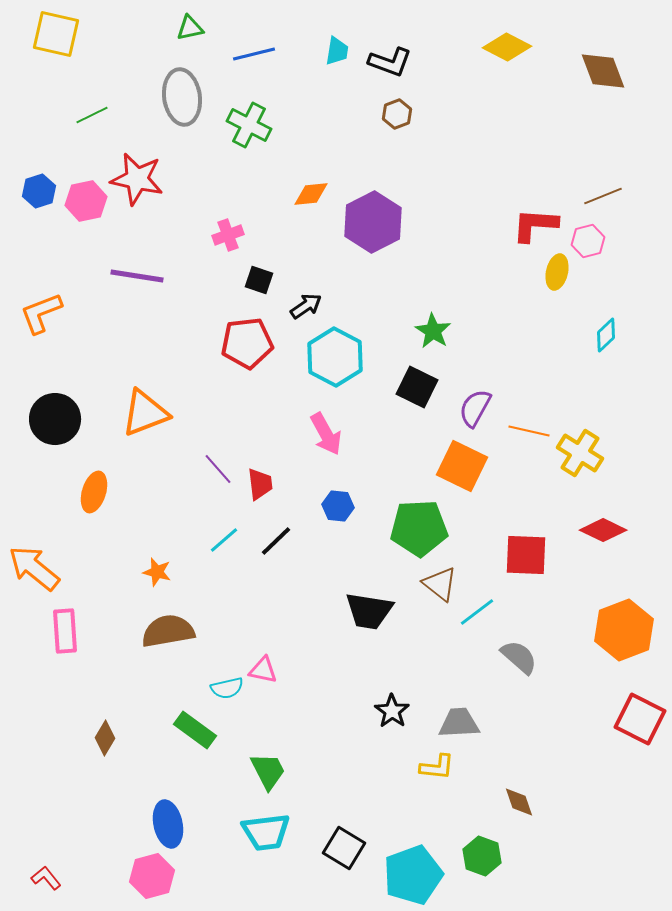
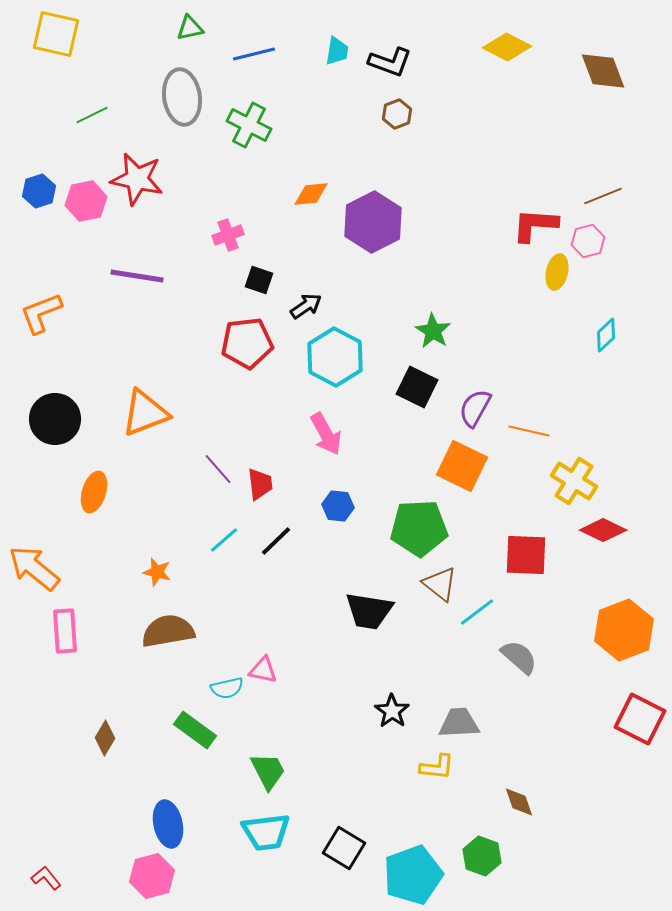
yellow cross at (580, 453): moved 6 px left, 28 px down
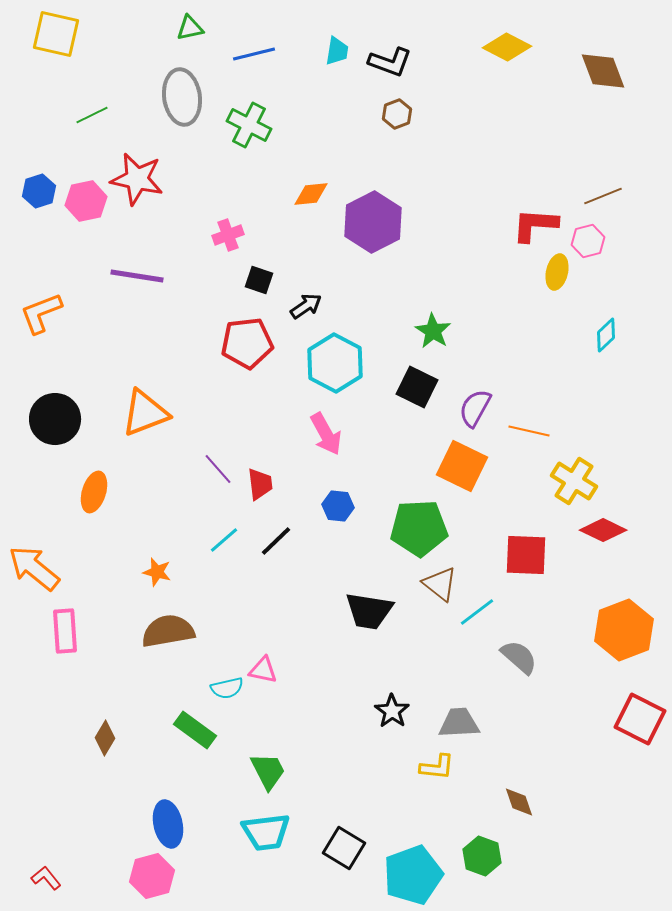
cyan hexagon at (335, 357): moved 6 px down
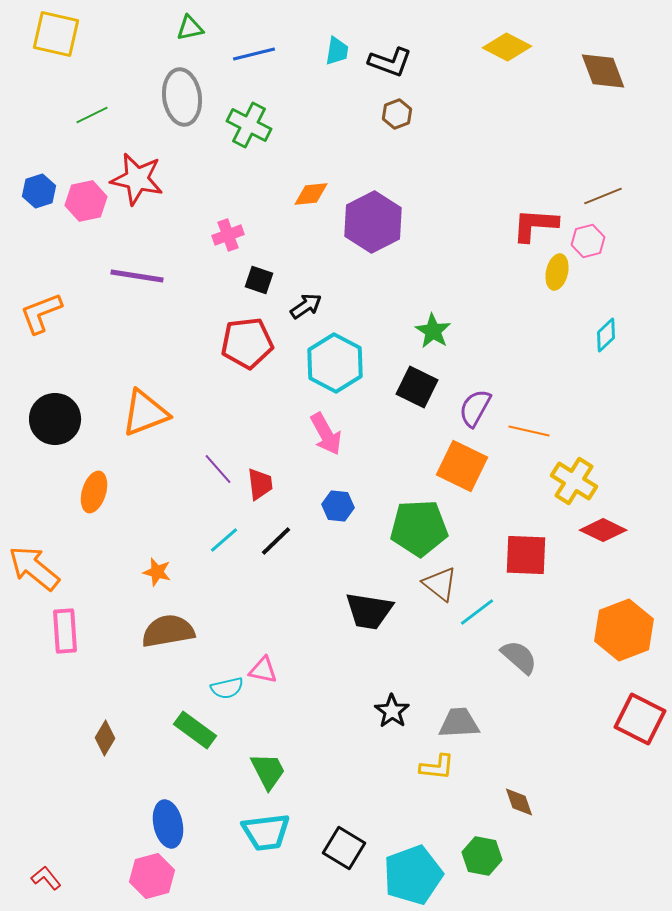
green hexagon at (482, 856): rotated 9 degrees counterclockwise
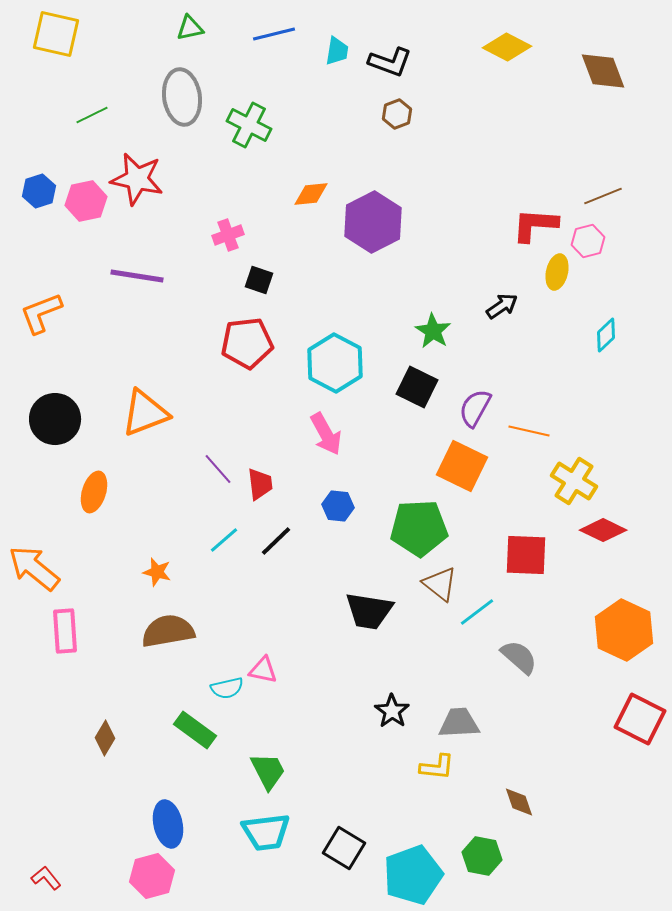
blue line at (254, 54): moved 20 px right, 20 px up
black arrow at (306, 306): moved 196 px right
orange hexagon at (624, 630): rotated 14 degrees counterclockwise
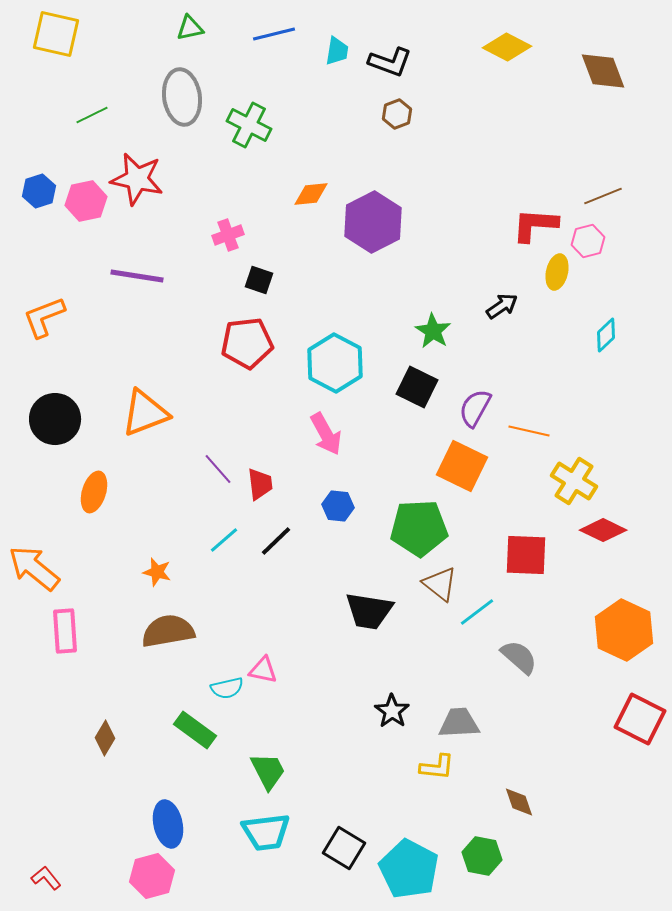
orange L-shape at (41, 313): moved 3 px right, 4 px down
cyan pentagon at (413, 875): moved 4 px left, 6 px up; rotated 24 degrees counterclockwise
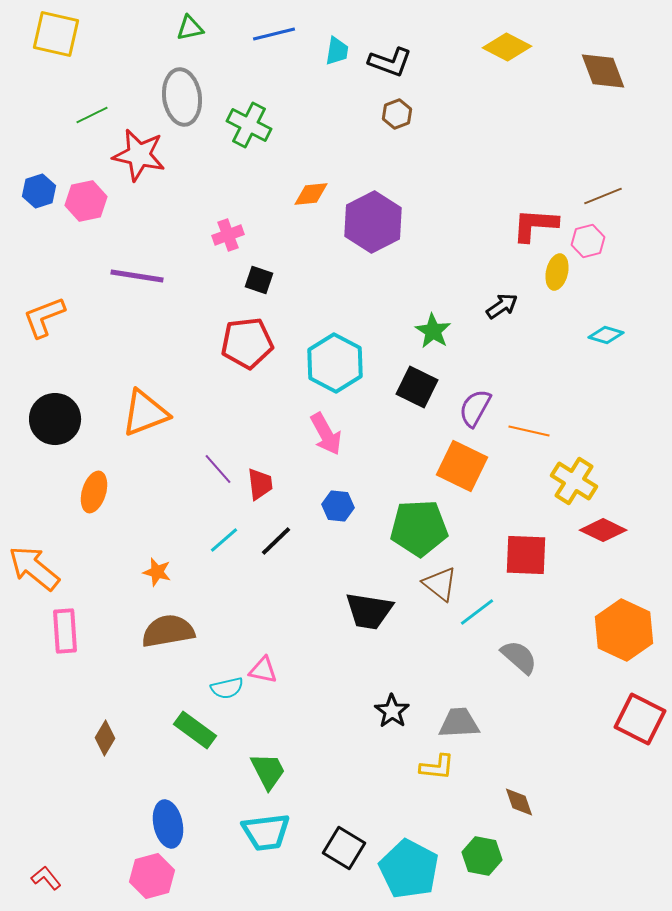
red star at (137, 179): moved 2 px right, 24 px up
cyan diamond at (606, 335): rotated 60 degrees clockwise
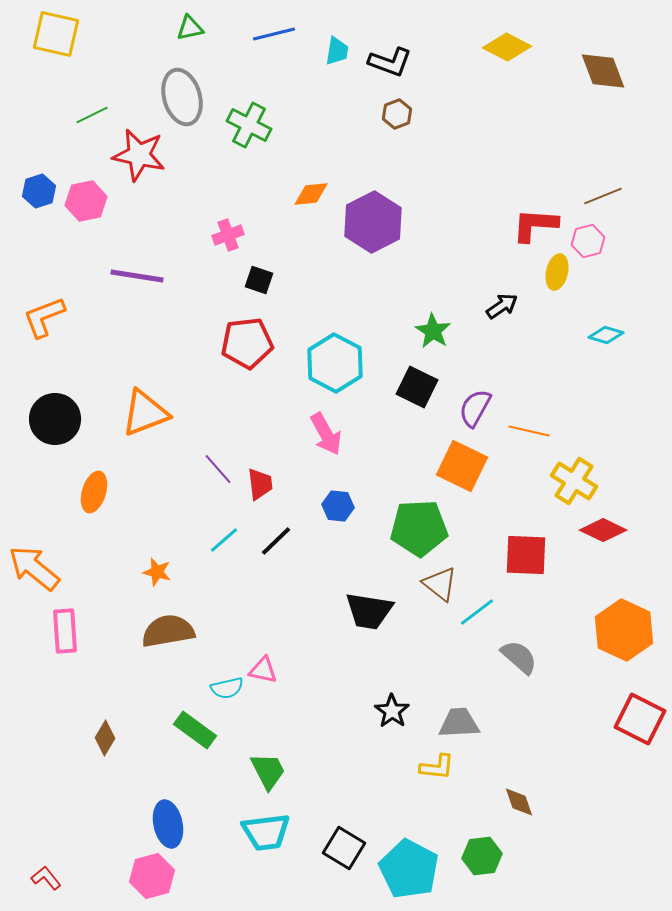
gray ellipse at (182, 97): rotated 8 degrees counterclockwise
green hexagon at (482, 856): rotated 18 degrees counterclockwise
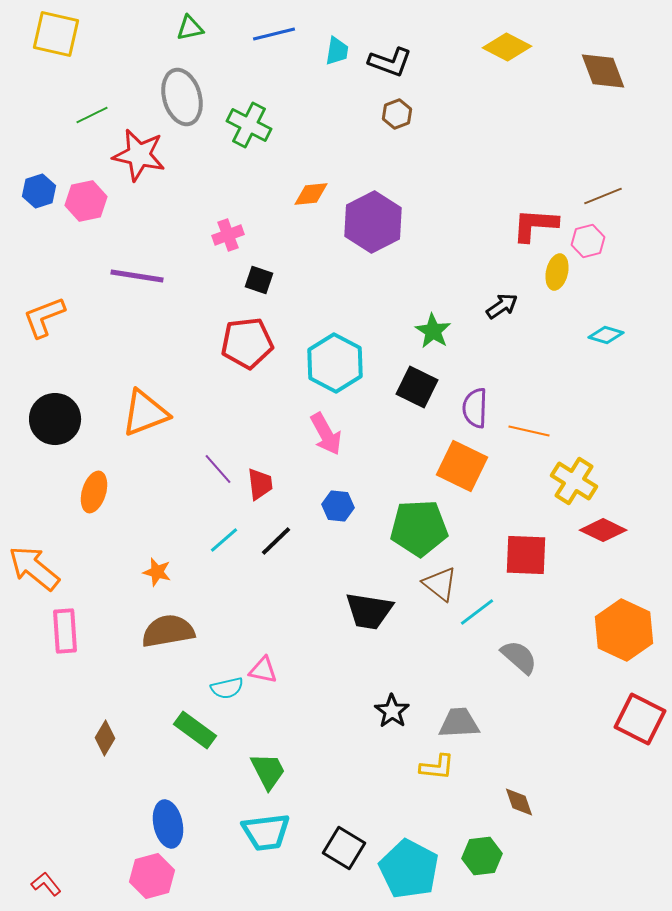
purple semicircle at (475, 408): rotated 27 degrees counterclockwise
red L-shape at (46, 878): moved 6 px down
